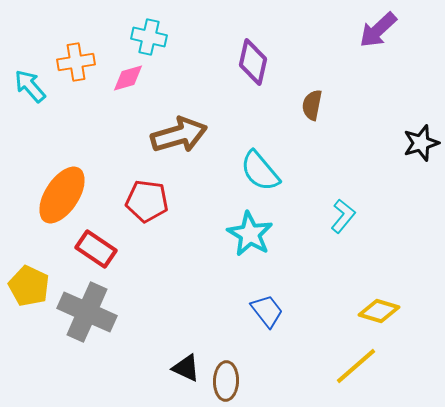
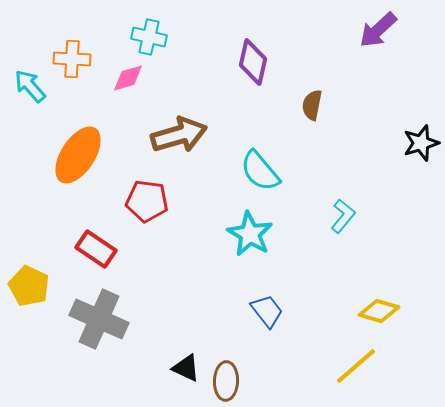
orange cross: moved 4 px left, 3 px up; rotated 12 degrees clockwise
orange ellipse: moved 16 px right, 40 px up
gray cross: moved 12 px right, 7 px down
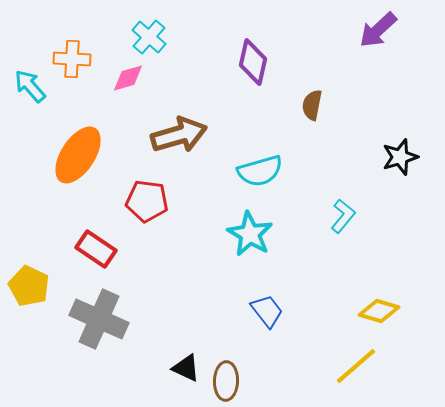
cyan cross: rotated 28 degrees clockwise
black star: moved 21 px left, 14 px down
cyan semicircle: rotated 66 degrees counterclockwise
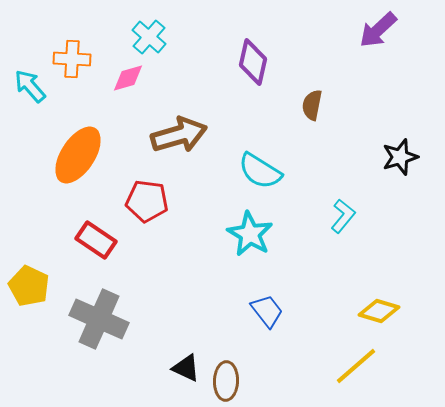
cyan semicircle: rotated 48 degrees clockwise
red rectangle: moved 9 px up
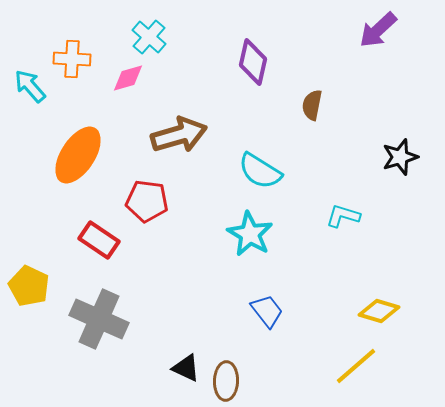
cyan L-shape: rotated 112 degrees counterclockwise
red rectangle: moved 3 px right
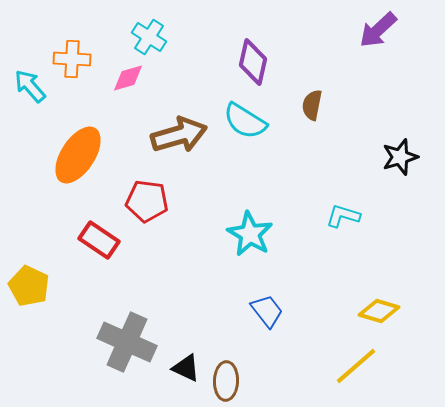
cyan cross: rotated 8 degrees counterclockwise
cyan semicircle: moved 15 px left, 50 px up
gray cross: moved 28 px right, 23 px down
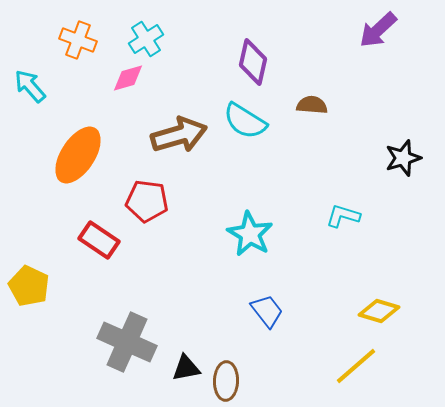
cyan cross: moved 3 px left, 2 px down; rotated 24 degrees clockwise
orange cross: moved 6 px right, 19 px up; rotated 18 degrees clockwise
brown semicircle: rotated 84 degrees clockwise
black star: moved 3 px right, 1 px down
black triangle: rotated 36 degrees counterclockwise
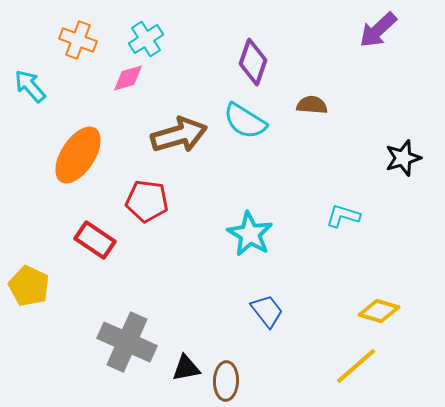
purple diamond: rotated 6 degrees clockwise
red rectangle: moved 4 px left
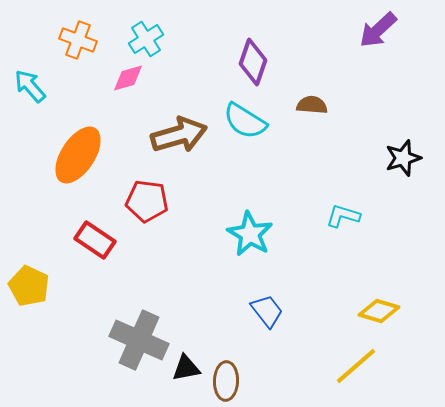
gray cross: moved 12 px right, 2 px up
